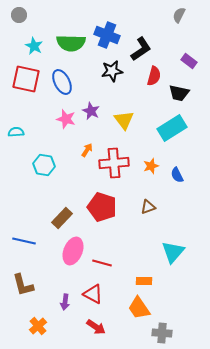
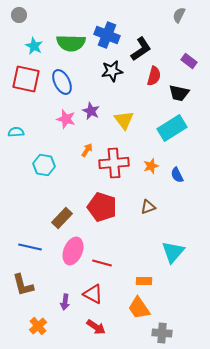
blue line: moved 6 px right, 6 px down
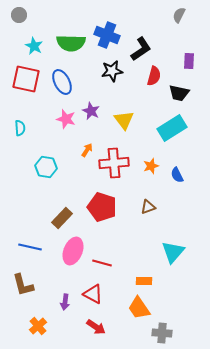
purple rectangle: rotated 56 degrees clockwise
cyan semicircle: moved 4 px right, 4 px up; rotated 91 degrees clockwise
cyan hexagon: moved 2 px right, 2 px down
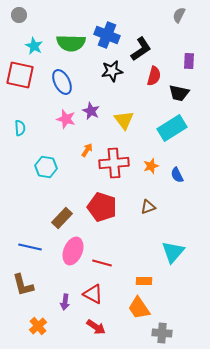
red square: moved 6 px left, 4 px up
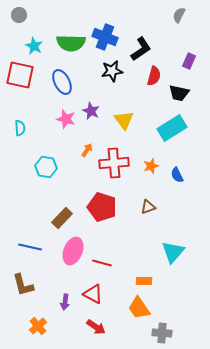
blue cross: moved 2 px left, 2 px down
purple rectangle: rotated 21 degrees clockwise
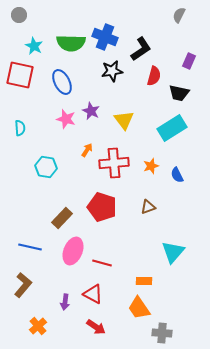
brown L-shape: rotated 125 degrees counterclockwise
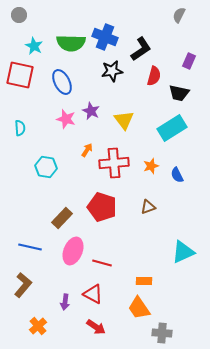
cyan triangle: moved 10 px right; rotated 25 degrees clockwise
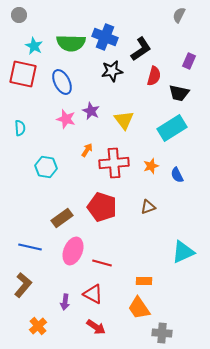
red square: moved 3 px right, 1 px up
brown rectangle: rotated 10 degrees clockwise
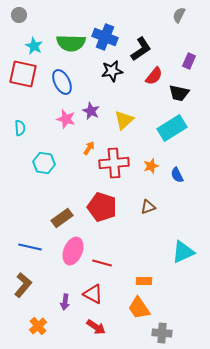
red semicircle: rotated 24 degrees clockwise
yellow triangle: rotated 25 degrees clockwise
orange arrow: moved 2 px right, 2 px up
cyan hexagon: moved 2 px left, 4 px up
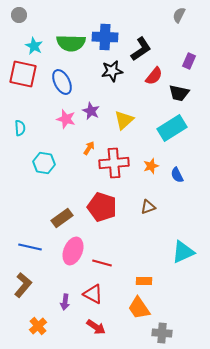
blue cross: rotated 20 degrees counterclockwise
